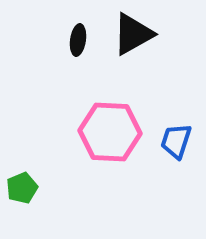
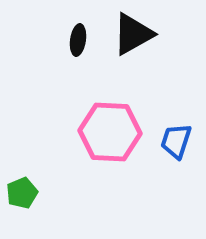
green pentagon: moved 5 px down
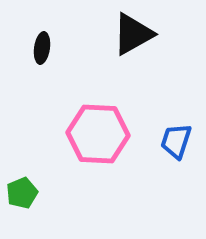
black ellipse: moved 36 px left, 8 px down
pink hexagon: moved 12 px left, 2 px down
